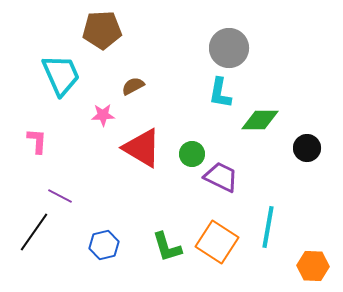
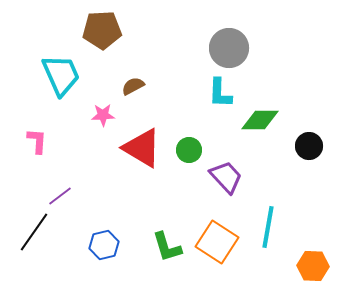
cyan L-shape: rotated 8 degrees counterclockwise
black circle: moved 2 px right, 2 px up
green circle: moved 3 px left, 4 px up
purple trapezoid: moved 5 px right; rotated 21 degrees clockwise
purple line: rotated 65 degrees counterclockwise
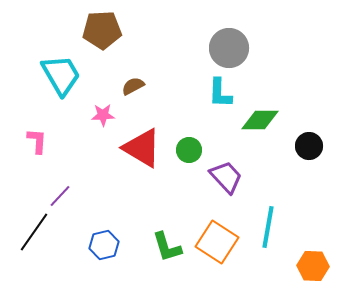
cyan trapezoid: rotated 6 degrees counterclockwise
purple line: rotated 10 degrees counterclockwise
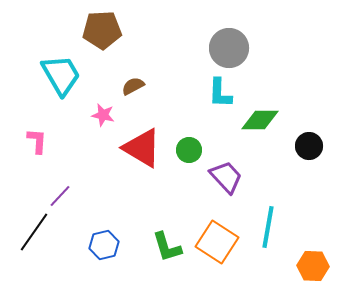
pink star: rotated 15 degrees clockwise
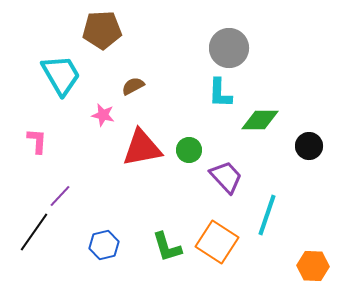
red triangle: rotated 42 degrees counterclockwise
cyan line: moved 1 px left, 12 px up; rotated 9 degrees clockwise
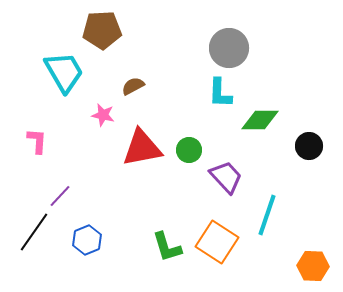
cyan trapezoid: moved 3 px right, 3 px up
blue hexagon: moved 17 px left, 5 px up; rotated 8 degrees counterclockwise
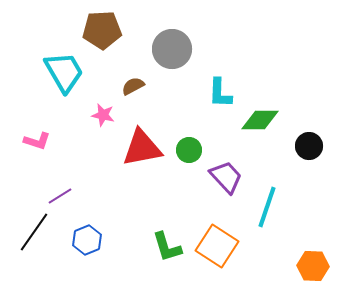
gray circle: moved 57 px left, 1 px down
pink L-shape: rotated 104 degrees clockwise
purple line: rotated 15 degrees clockwise
cyan line: moved 8 px up
orange square: moved 4 px down
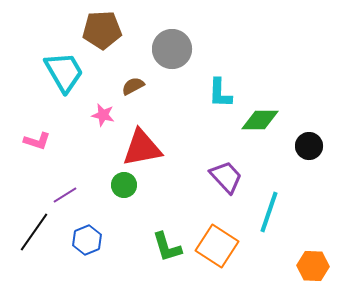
green circle: moved 65 px left, 35 px down
purple line: moved 5 px right, 1 px up
cyan line: moved 2 px right, 5 px down
